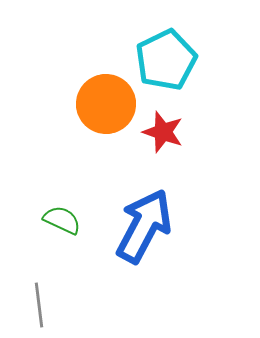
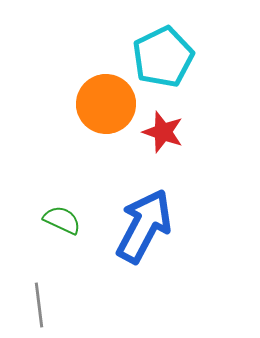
cyan pentagon: moved 3 px left, 3 px up
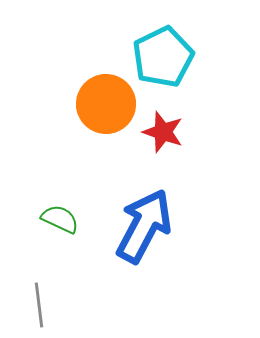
green semicircle: moved 2 px left, 1 px up
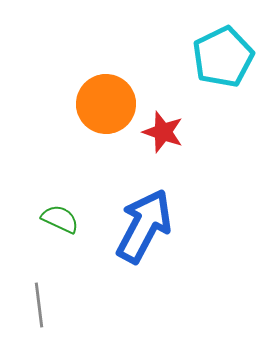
cyan pentagon: moved 60 px right
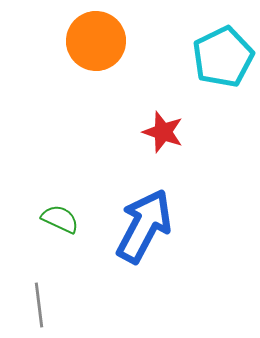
orange circle: moved 10 px left, 63 px up
